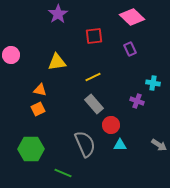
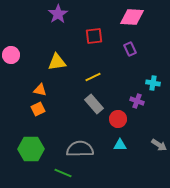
pink diamond: rotated 40 degrees counterclockwise
red circle: moved 7 px right, 6 px up
gray semicircle: moved 5 px left, 5 px down; rotated 68 degrees counterclockwise
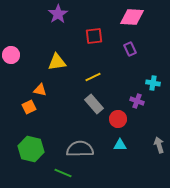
orange square: moved 9 px left, 2 px up
gray arrow: rotated 140 degrees counterclockwise
green hexagon: rotated 15 degrees clockwise
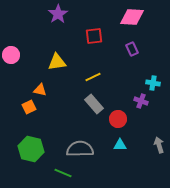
purple rectangle: moved 2 px right
purple cross: moved 4 px right
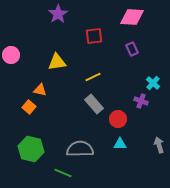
cyan cross: rotated 32 degrees clockwise
orange square: rotated 24 degrees counterclockwise
cyan triangle: moved 1 px up
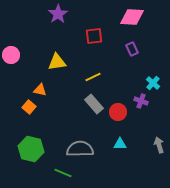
red circle: moved 7 px up
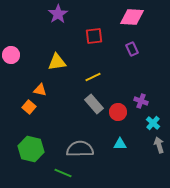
cyan cross: moved 40 px down
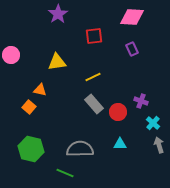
green line: moved 2 px right
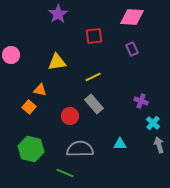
red circle: moved 48 px left, 4 px down
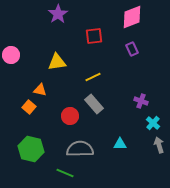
pink diamond: rotated 25 degrees counterclockwise
